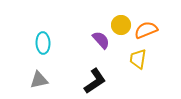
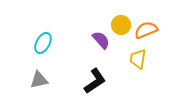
cyan ellipse: rotated 30 degrees clockwise
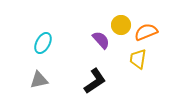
orange semicircle: moved 2 px down
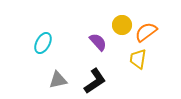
yellow circle: moved 1 px right
orange semicircle: rotated 15 degrees counterclockwise
purple semicircle: moved 3 px left, 2 px down
gray triangle: moved 19 px right
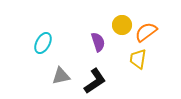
purple semicircle: rotated 24 degrees clockwise
gray triangle: moved 3 px right, 4 px up
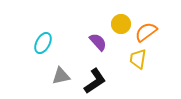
yellow circle: moved 1 px left, 1 px up
purple semicircle: rotated 24 degrees counterclockwise
